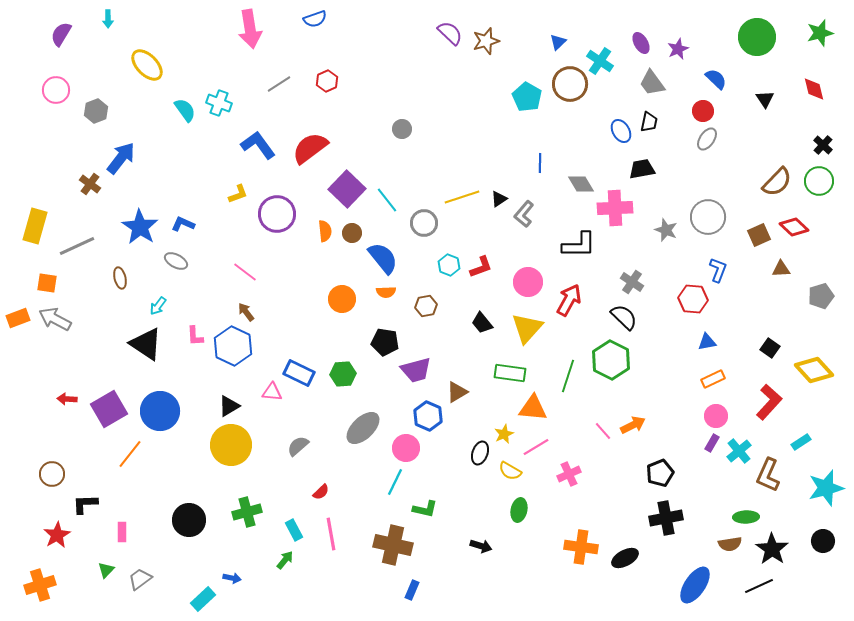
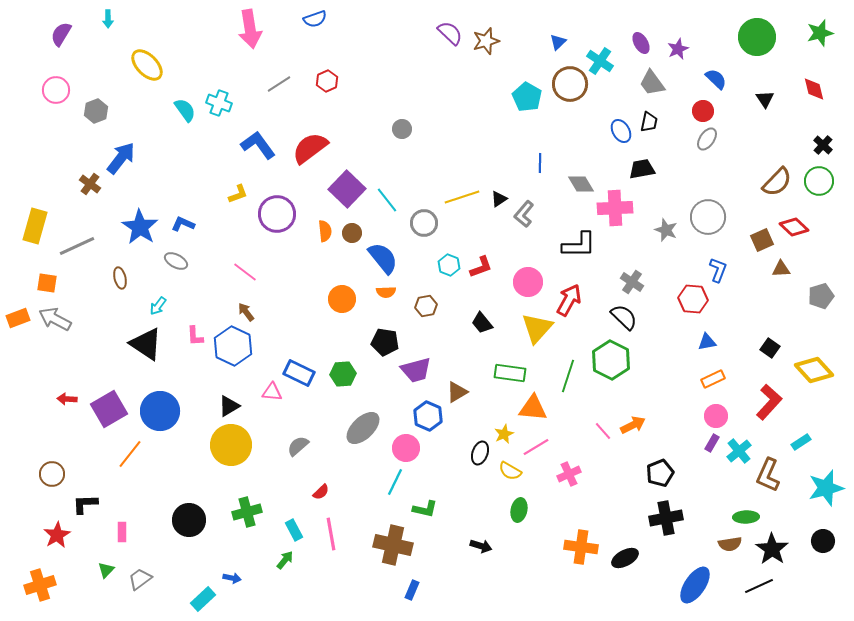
brown square at (759, 235): moved 3 px right, 5 px down
yellow triangle at (527, 328): moved 10 px right
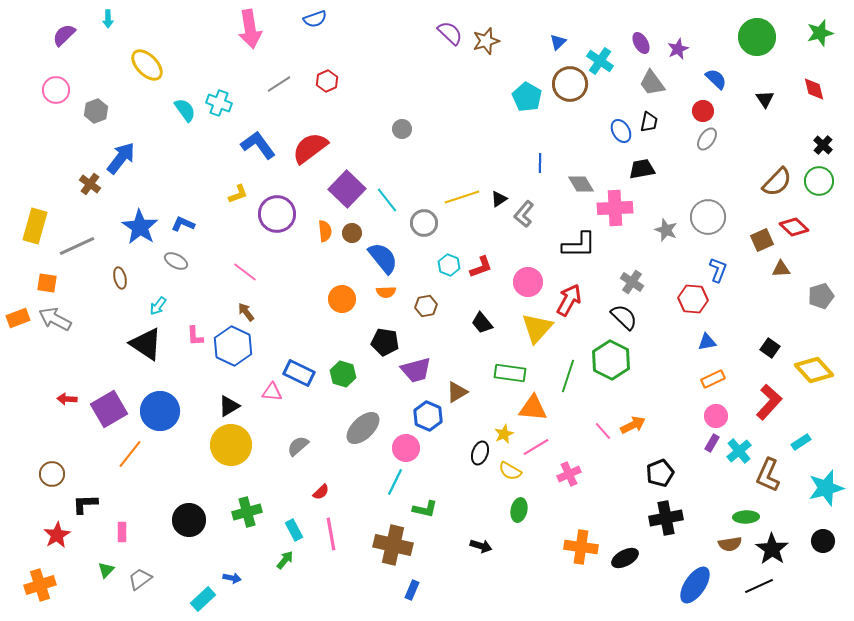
purple semicircle at (61, 34): moved 3 px right, 1 px down; rotated 15 degrees clockwise
green hexagon at (343, 374): rotated 20 degrees clockwise
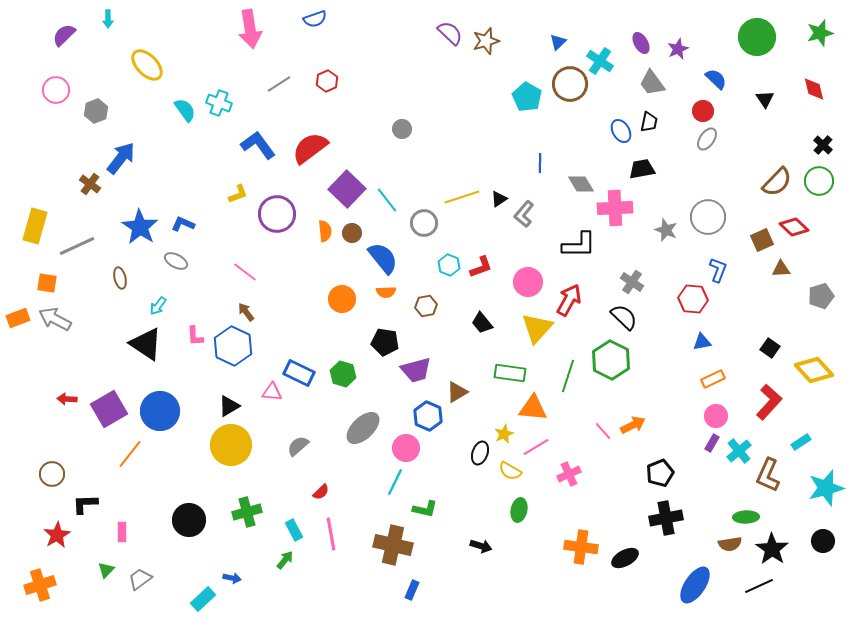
blue triangle at (707, 342): moved 5 px left
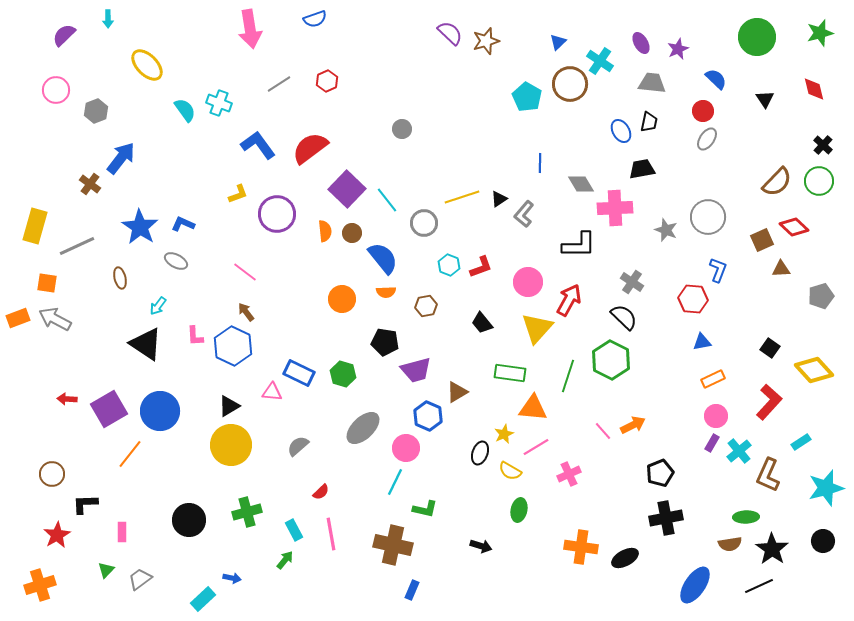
gray trapezoid at (652, 83): rotated 132 degrees clockwise
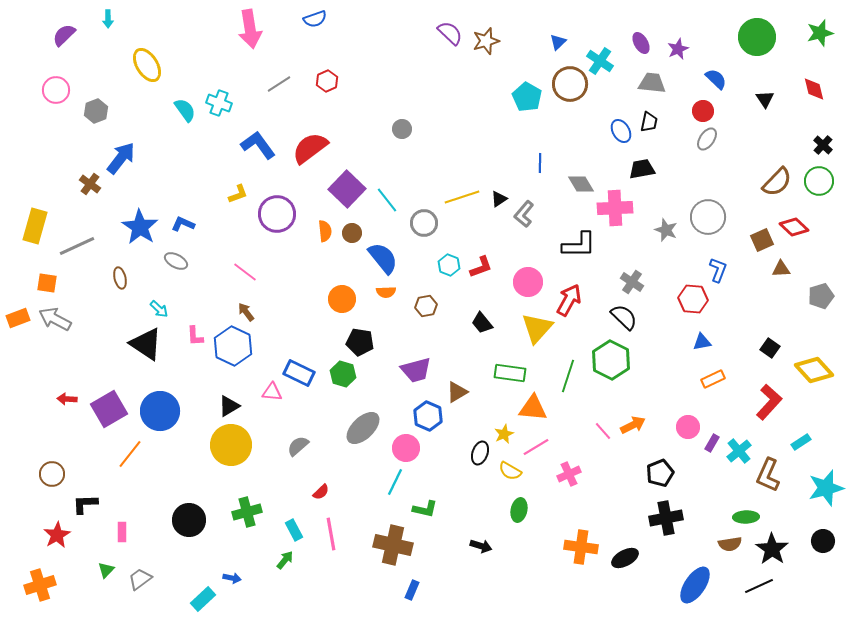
yellow ellipse at (147, 65): rotated 12 degrees clockwise
cyan arrow at (158, 306): moved 1 px right, 3 px down; rotated 84 degrees counterclockwise
black pentagon at (385, 342): moved 25 px left
pink circle at (716, 416): moved 28 px left, 11 px down
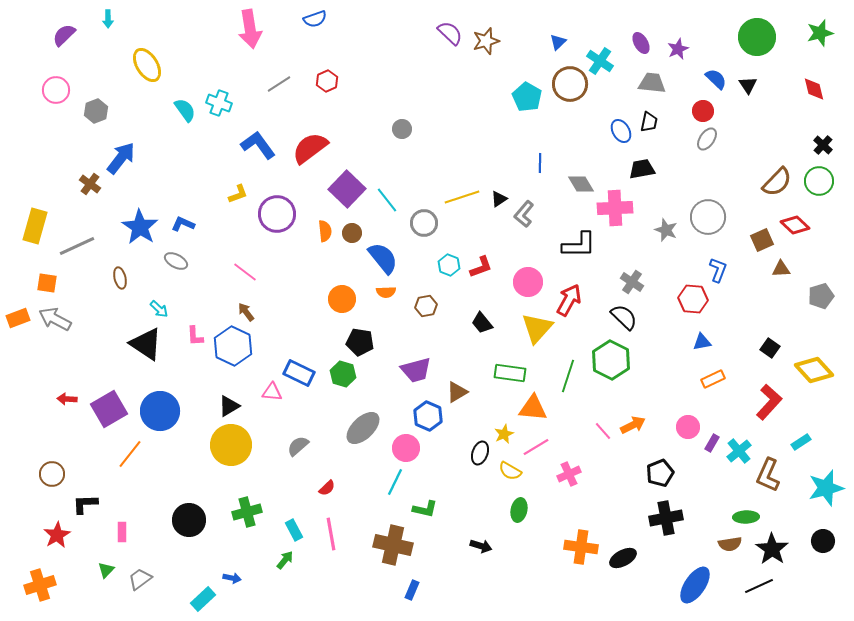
black triangle at (765, 99): moved 17 px left, 14 px up
red diamond at (794, 227): moved 1 px right, 2 px up
red semicircle at (321, 492): moved 6 px right, 4 px up
black ellipse at (625, 558): moved 2 px left
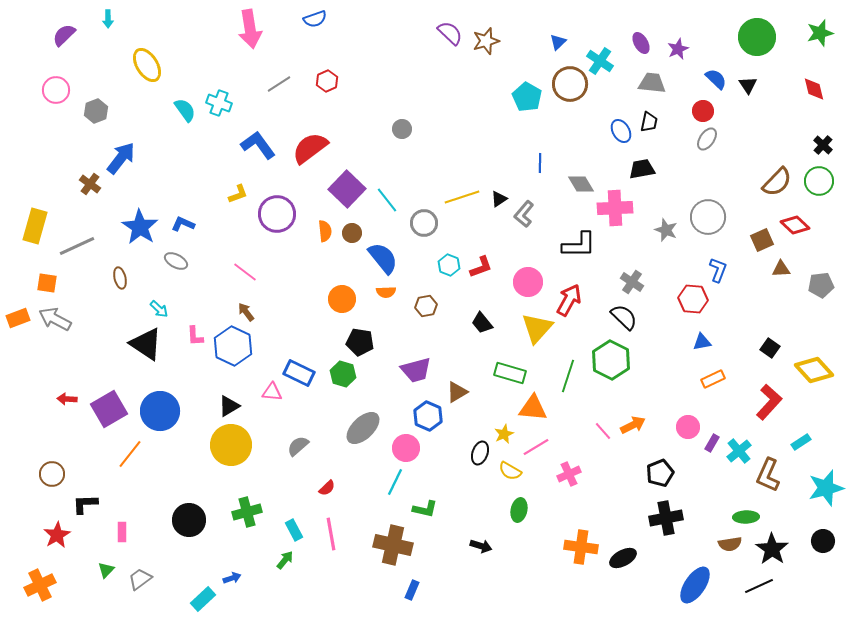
gray pentagon at (821, 296): moved 11 px up; rotated 10 degrees clockwise
green rectangle at (510, 373): rotated 8 degrees clockwise
blue arrow at (232, 578): rotated 30 degrees counterclockwise
orange cross at (40, 585): rotated 8 degrees counterclockwise
